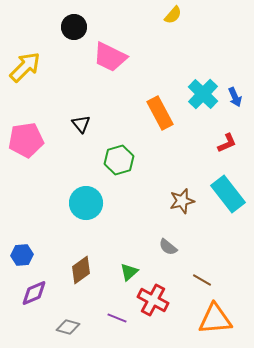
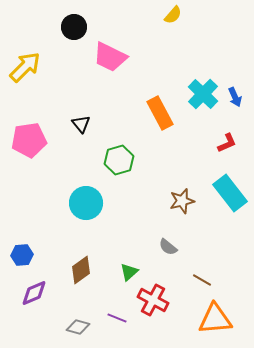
pink pentagon: moved 3 px right
cyan rectangle: moved 2 px right, 1 px up
gray diamond: moved 10 px right
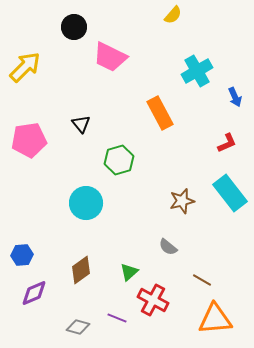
cyan cross: moved 6 px left, 23 px up; rotated 16 degrees clockwise
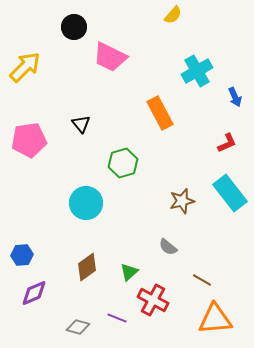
green hexagon: moved 4 px right, 3 px down
brown diamond: moved 6 px right, 3 px up
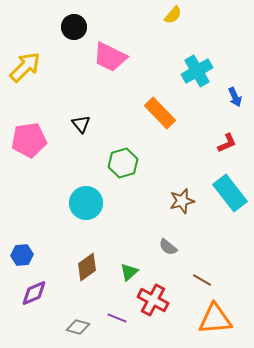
orange rectangle: rotated 16 degrees counterclockwise
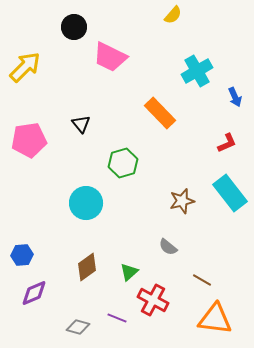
orange triangle: rotated 12 degrees clockwise
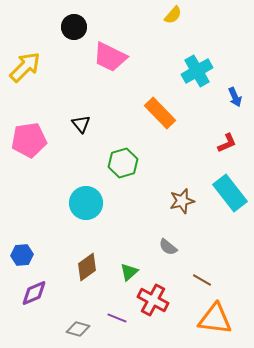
gray diamond: moved 2 px down
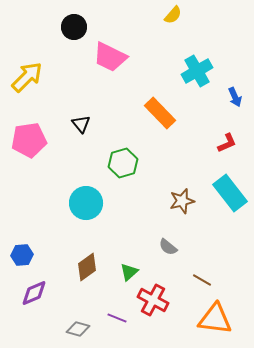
yellow arrow: moved 2 px right, 10 px down
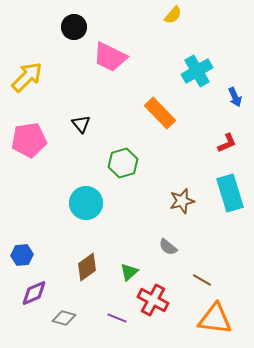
cyan rectangle: rotated 21 degrees clockwise
gray diamond: moved 14 px left, 11 px up
